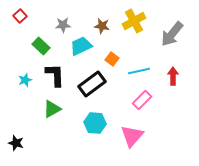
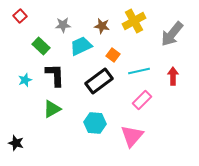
orange square: moved 1 px right, 4 px up
black rectangle: moved 7 px right, 3 px up
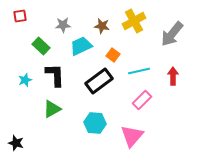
red square: rotated 32 degrees clockwise
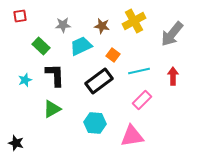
pink triangle: rotated 40 degrees clockwise
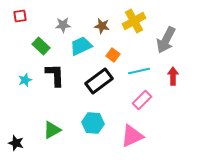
gray arrow: moved 6 px left, 6 px down; rotated 12 degrees counterclockwise
green triangle: moved 21 px down
cyan hexagon: moved 2 px left
pink triangle: rotated 15 degrees counterclockwise
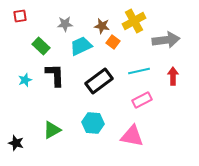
gray star: moved 2 px right, 1 px up
gray arrow: rotated 124 degrees counterclockwise
orange square: moved 13 px up
pink rectangle: rotated 18 degrees clockwise
pink triangle: rotated 35 degrees clockwise
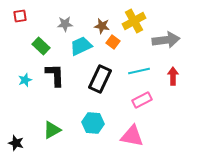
black rectangle: moved 1 px right, 2 px up; rotated 28 degrees counterclockwise
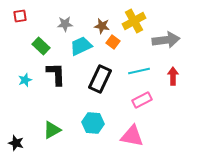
black L-shape: moved 1 px right, 1 px up
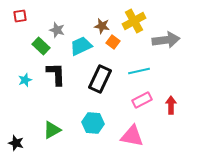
gray star: moved 8 px left, 6 px down; rotated 21 degrees clockwise
red arrow: moved 2 px left, 29 px down
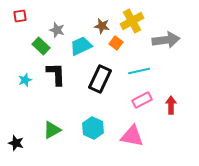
yellow cross: moved 2 px left
orange square: moved 3 px right, 1 px down
cyan hexagon: moved 5 px down; rotated 20 degrees clockwise
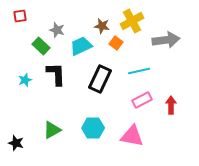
cyan hexagon: rotated 25 degrees counterclockwise
